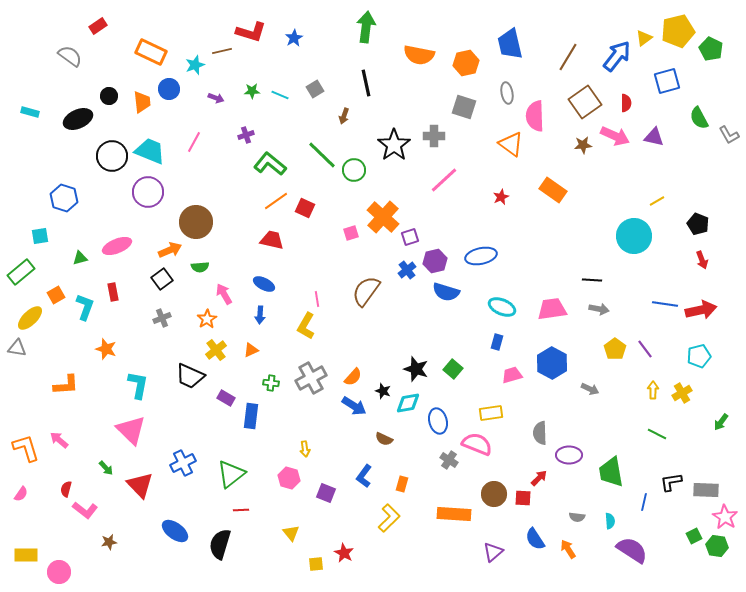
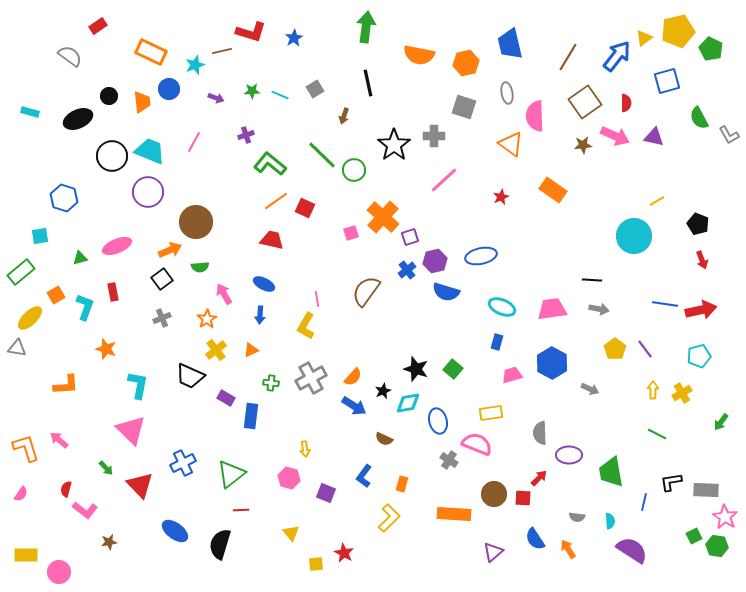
black line at (366, 83): moved 2 px right
black star at (383, 391): rotated 28 degrees clockwise
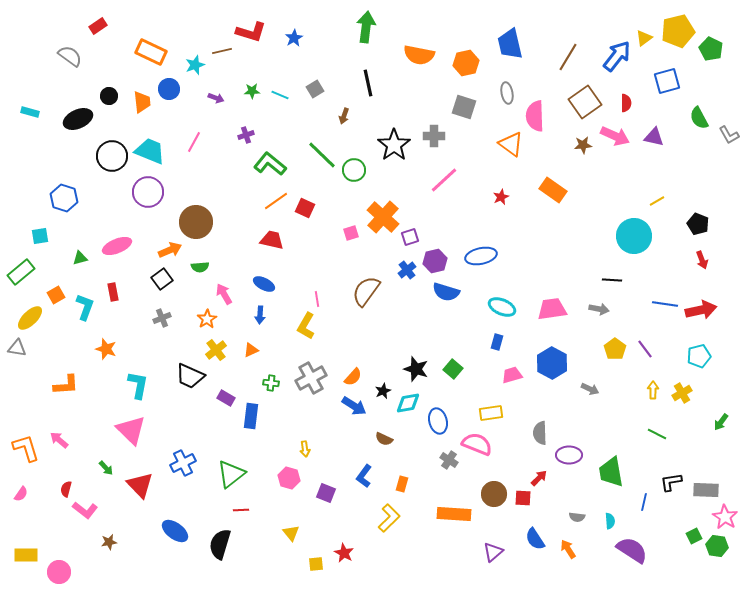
black line at (592, 280): moved 20 px right
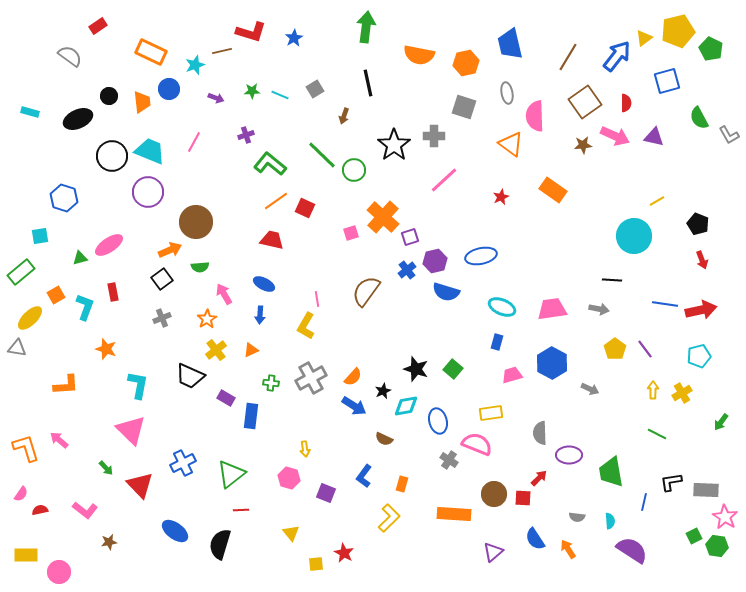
pink ellipse at (117, 246): moved 8 px left, 1 px up; rotated 12 degrees counterclockwise
cyan diamond at (408, 403): moved 2 px left, 3 px down
red semicircle at (66, 489): moved 26 px left, 21 px down; rotated 63 degrees clockwise
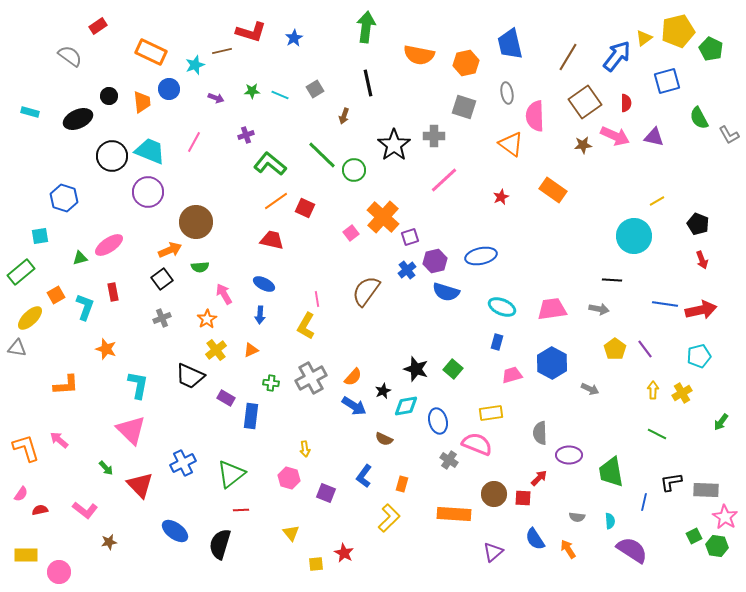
pink square at (351, 233): rotated 21 degrees counterclockwise
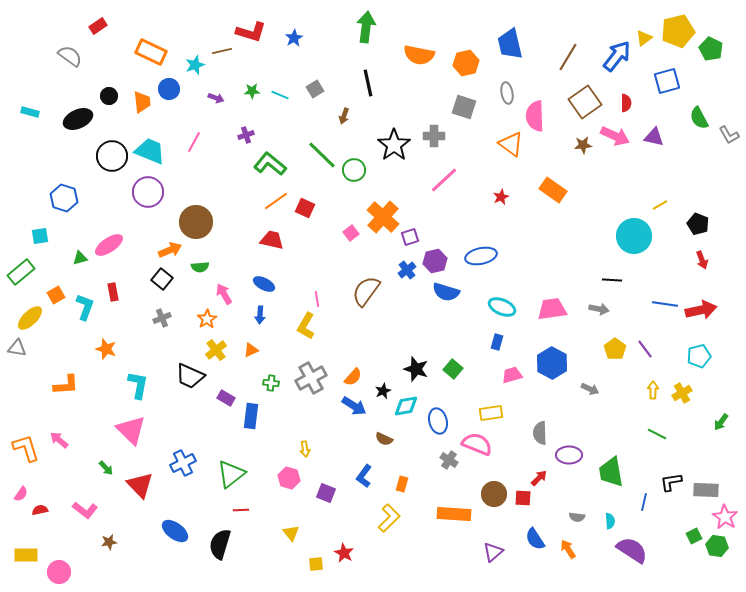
yellow line at (657, 201): moved 3 px right, 4 px down
black square at (162, 279): rotated 15 degrees counterclockwise
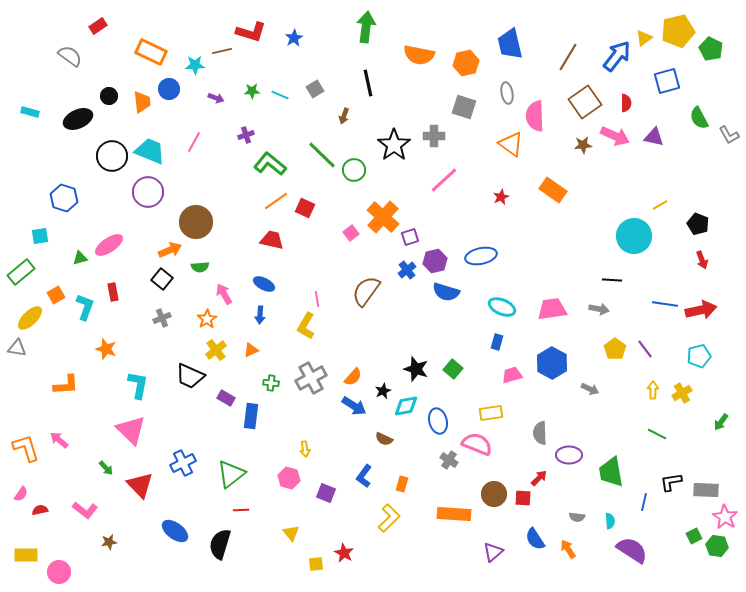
cyan star at (195, 65): rotated 18 degrees clockwise
